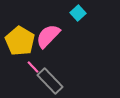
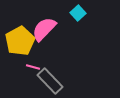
pink semicircle: moved 4 px left, 7 px up
yellow pentagon: rotated 12 degrees clockwise
pink line: rotated 32 degrees counterclockwise
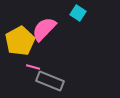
cyan square: rotated 14 degrees counterclockwise
gray rectangle: rotated 24 degrees counterclockwise
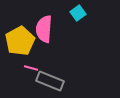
cyan square: rotated 21 degrees clockwise
pink semicircle: rotated 40 degrees counterclockwise
pink line: moved 2 px left, 1 px down
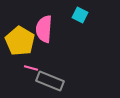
cyan square: moved 2 px right, 2 px down; rotated 28 degrees counterclockwise
yellow pentagon: rotated 12 degrees counterclockwise
